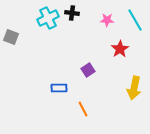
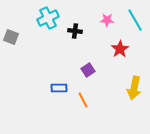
black cross: moved 3 px right, 18 px down
orange line: moved 9 px up
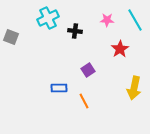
orange line: moved 1 px right, 1 px down
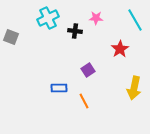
pink star: moved 11 px left, 2 px up
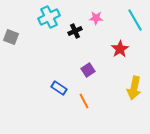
cyan cross: moved 1 px right, 1 px up
black cross: rotated 32 degrees counterclockwise
blue rectangle: rotated 35 degrees clockwise
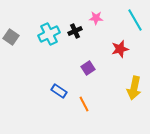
cyan cross: moved 17 px down
gray square: rotated 14 degrees clockwise
red star: rotated 18 degrees clockwise
purple square: moved 2 px up
blue rectangle: moved 3 px down
orange line: moved 3 px down
